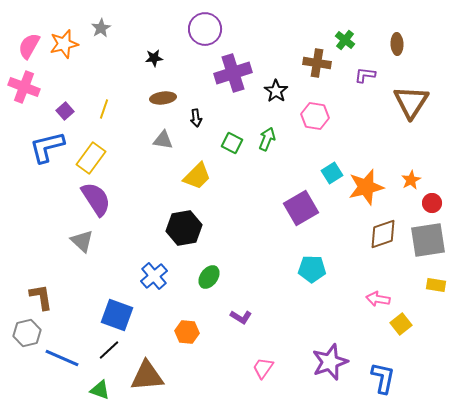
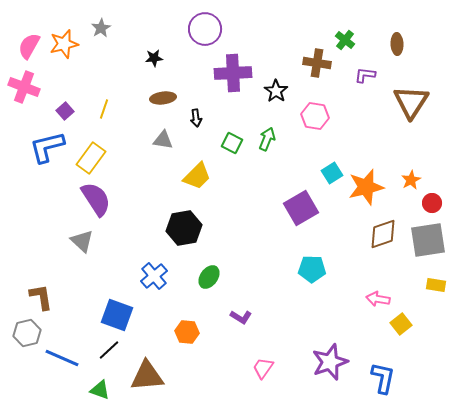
purple cross at (233, 73): rotated 15 degrees clockwise
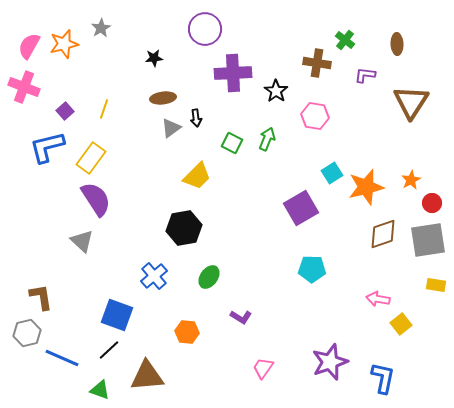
gray triangle at (163, 140): moved 8 px right, 12 px up; rotated 45 degrees counterclockwise
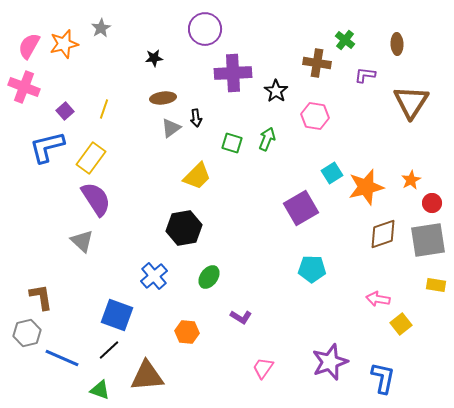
green square at (232, 143): rotated 10 degrees counterclockwise
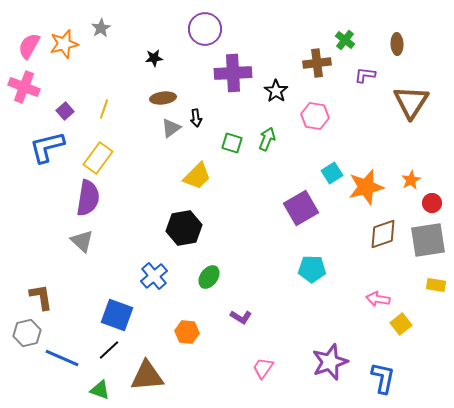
brown cross at (317, 63): rotated 16 degrees counterclockwise
yellow rectangle at (91, 158): moved 7 px right
purple semicircle at (96, 199): moved 8 px left, 1 px up; rotated 42 degrees clockwise
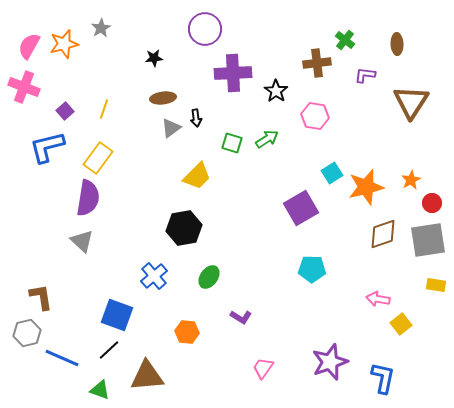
green arrow at (267, 139): rotated 35 degrees clockwise
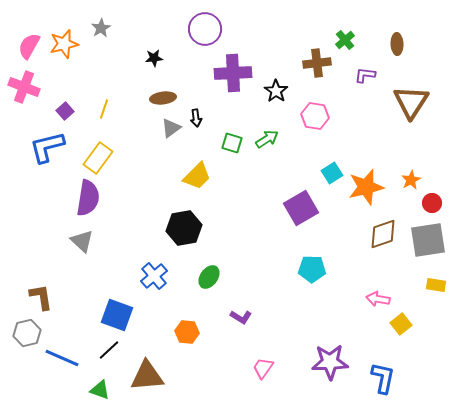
green cross at (345, 40): rotated 12 degrees clockwise
purple star at (330, 362): rotated 18 degrees clockwise
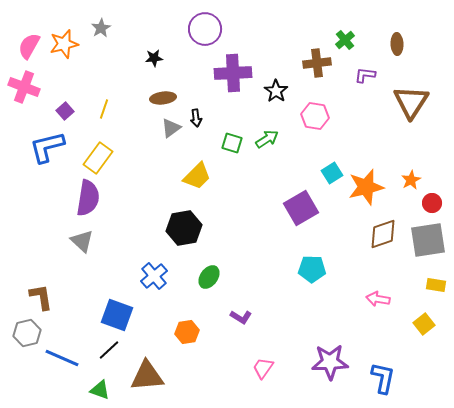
yellow square at (401, 324): moved 23 px right
orange hexagon at (187, 332): rotated 15 degrees counterclockwise
